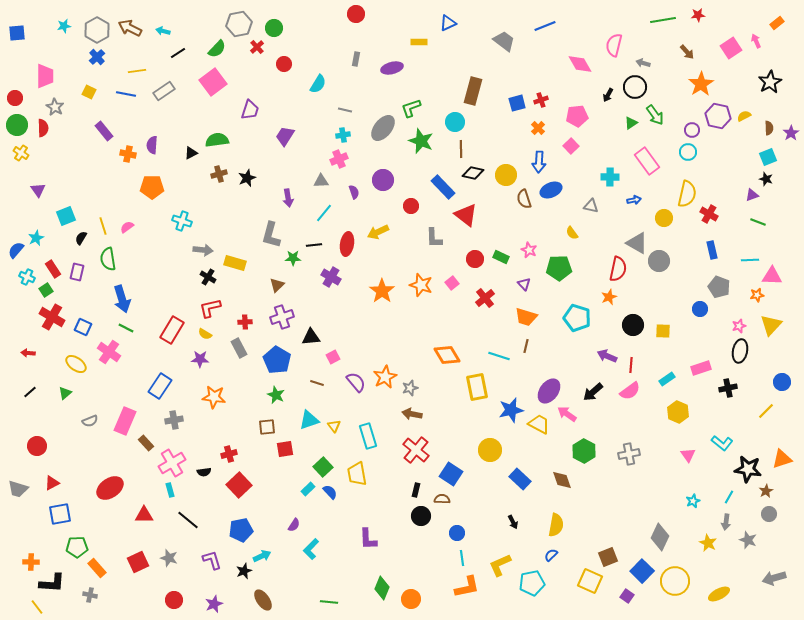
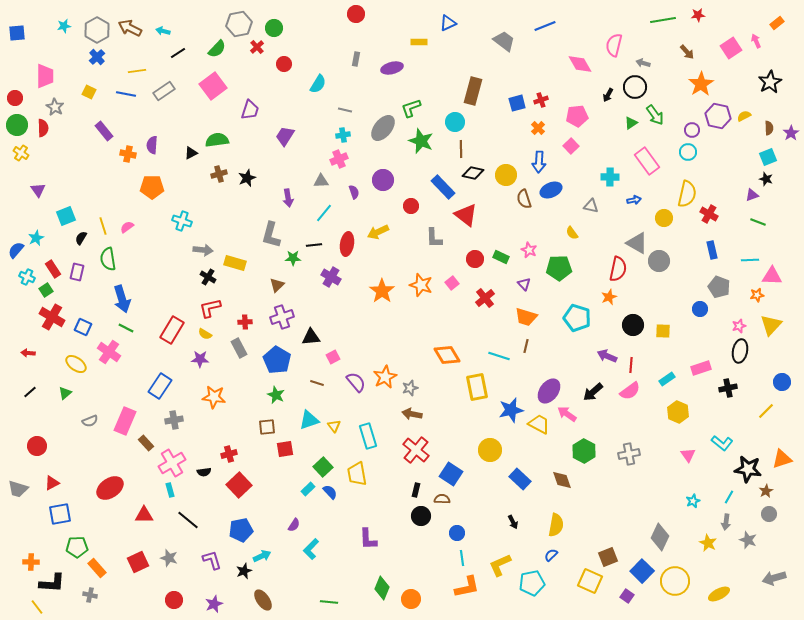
pink square at (213, 82): moved 4 px down
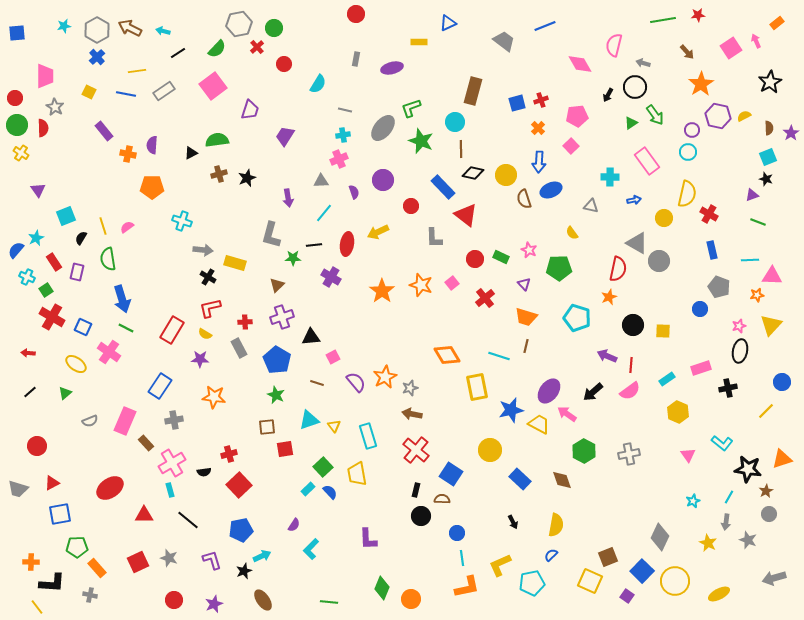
red rectangle at (53, 269): moved 1 px right, 7 px up
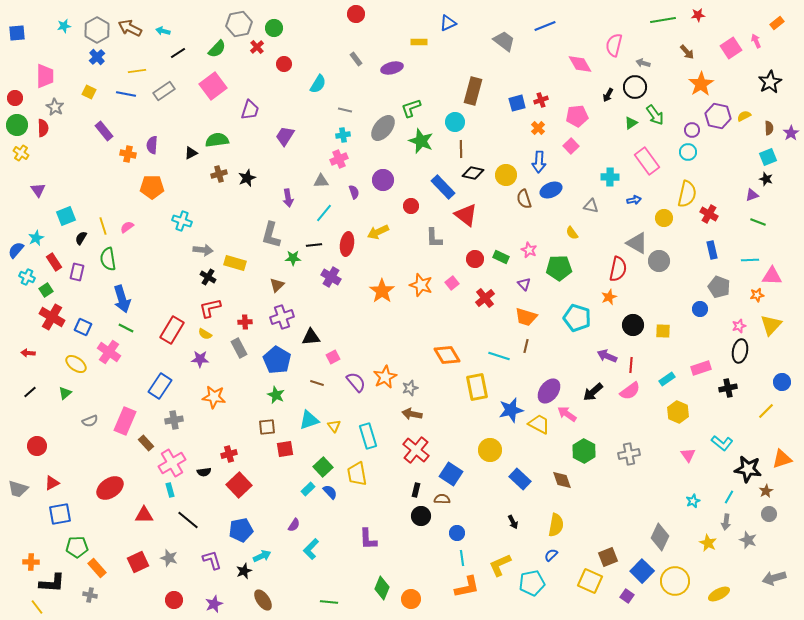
gray rectangle at (356, 59): rotated 48 degrees counterclockwise
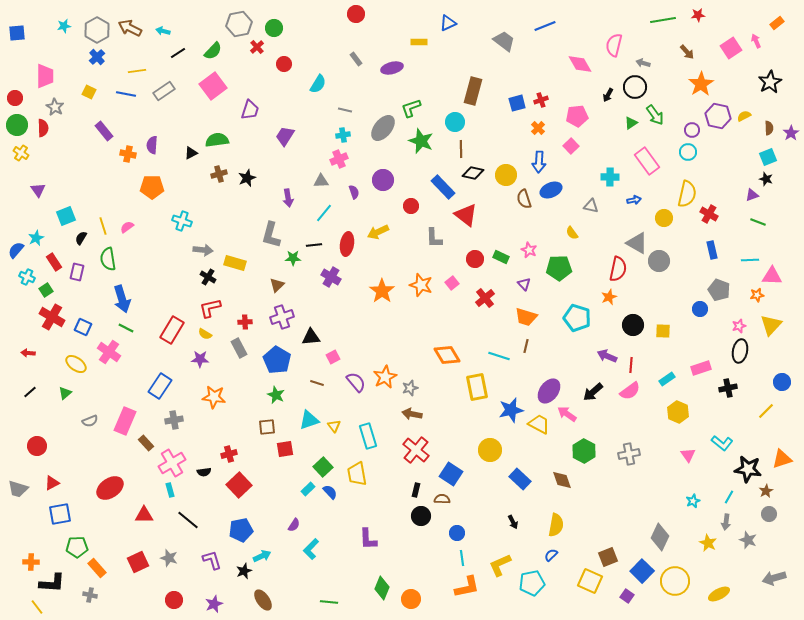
green semicircle at (217, 49): moved 4 px left, 2 px down
gray pentagon at (719, 287): moved 3 px down
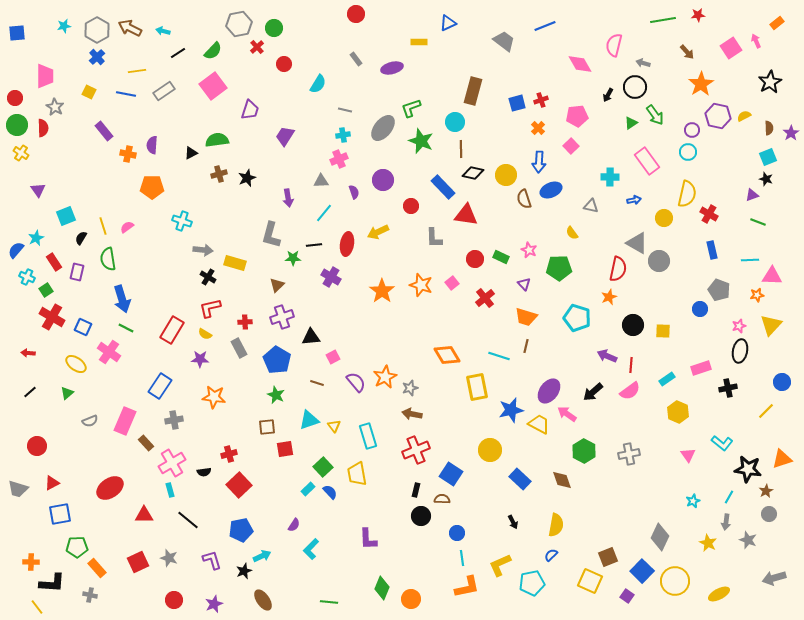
red triangle at (466, 215): rotated 30 degrees counterclockwise
green triangle at (65, 393): moved 2 px right
red cross at (416, 450): rotated 28 degrees clockwise
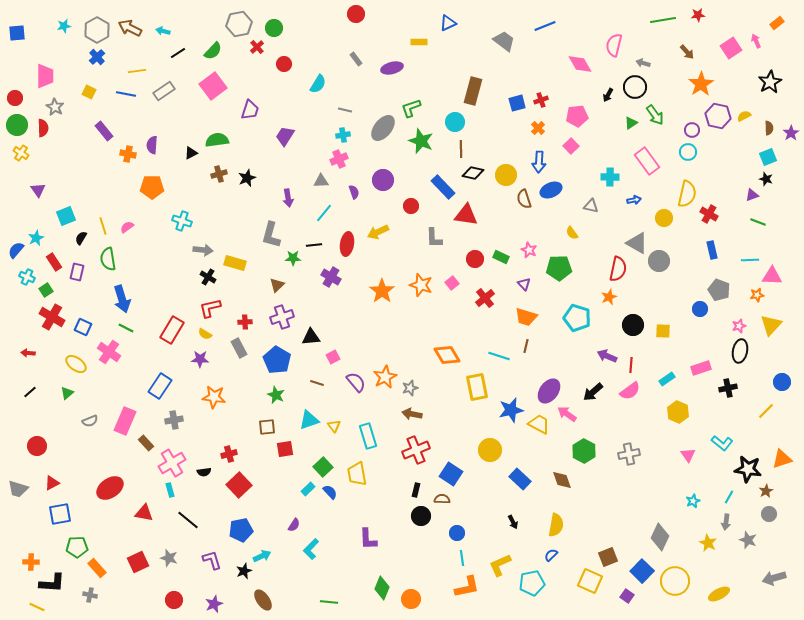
red triangle at (144, 515): moved 2 px up; rotated 12 degrees clockwise
yellow line at (37, 607): rotated 28 degrees counterclockwise
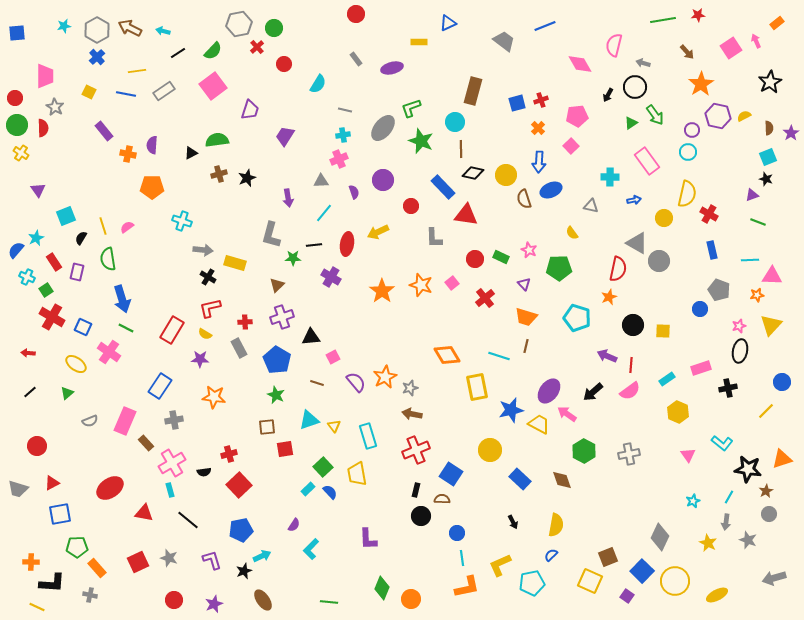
yellow ellipse at (719, 594): moved 2 px left, 1 px down
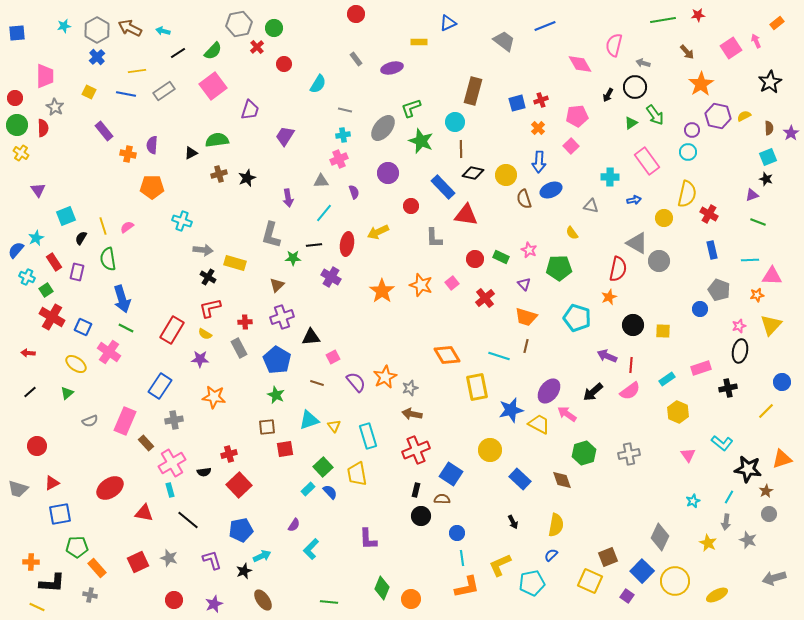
purple circle at (383, 180): moved 5 px right, 7 px up
green hexagon at (584, 451): moved 2 px down; rotated 15 degrees clockwise
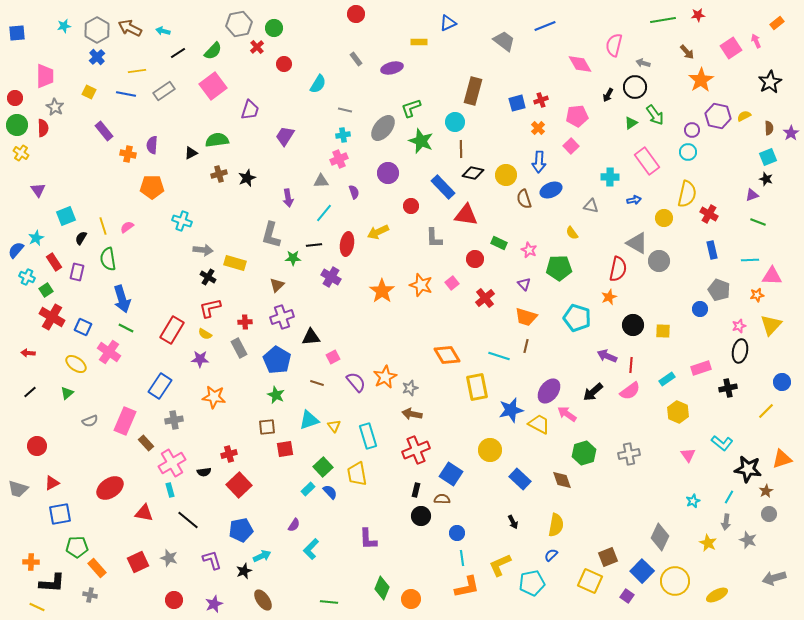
orange star at (701, 84): moved 4 px up
green rectangle at (501, 257): moved 2 px left, 14 px up
